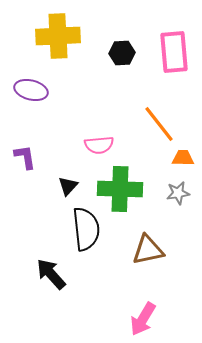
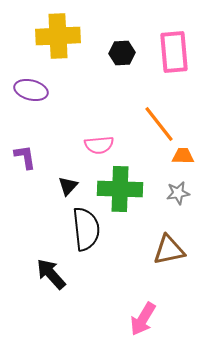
orange trapezoid: moved 2 px up
brown triangle: moved 21 px right
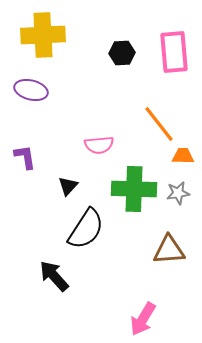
yellow cross: moved 15 px left, 1 px up
green cross: moved 14 px right
black semicircle: rotated 39 degrees clockwise
brown triangle: rotated 8 degrees clockwise
black arrow: moved 3 px right, 2 px down
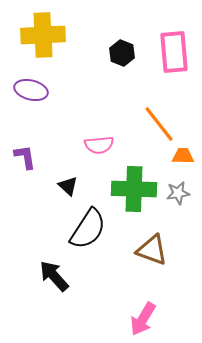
black hexagon: rotated 25 degrees clockwise
black triangle: rotated 30 degrees counterclockwise
black semicircle: moved 2 px right
brown triangle: moved 17 px left; rotated 24 degrees clockwise
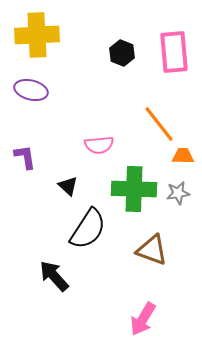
yellow cross: moved 6 px left
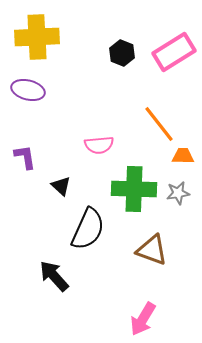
yellow cross: moved 2 px down
pink rectangle: rotated 63 degrees clockwise
purple ellipse: moved 3 px left
black triangle: moved 7 px left
black semicircle: rotated 9 degrees counterclockwise
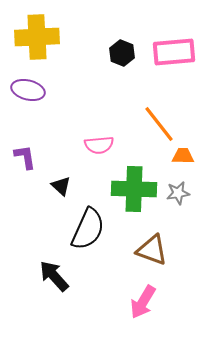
pink rectangle: rotated 27 degrees clockwise
pink arrow: moved 17 px up
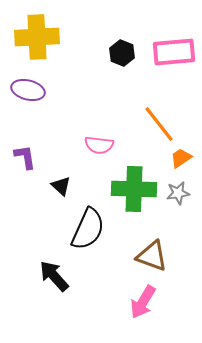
pink semicircle: rotated 12 degrees clockwise
orange trapezoid: moved 2 px left, 2 px down; rotated 35 degrees counterclockwise
brown triangle: moved 6 px down
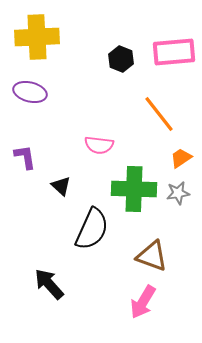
black hexagon: moved 1 px left, 6 px down
purple ellipse: moved 2 px right, 2 px down
orange line: moved 10 px up
black semicircle: moved 4 px right
black arrow: moved 5 px left, 8 px down
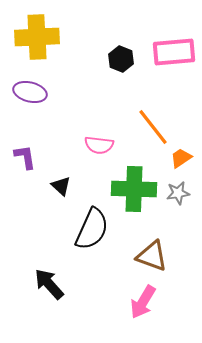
orange line: moved 6 px left, 13 px down
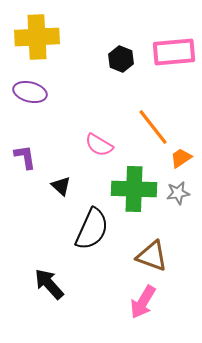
pink semicircle: rotated 24 degrees clockwise
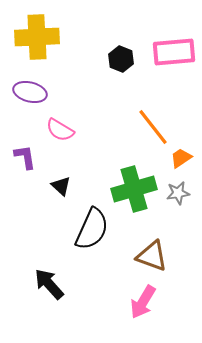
pink semicircle: moved 39 px left, 15 px up
green cross: rotated 18 degrees counterclockwise
